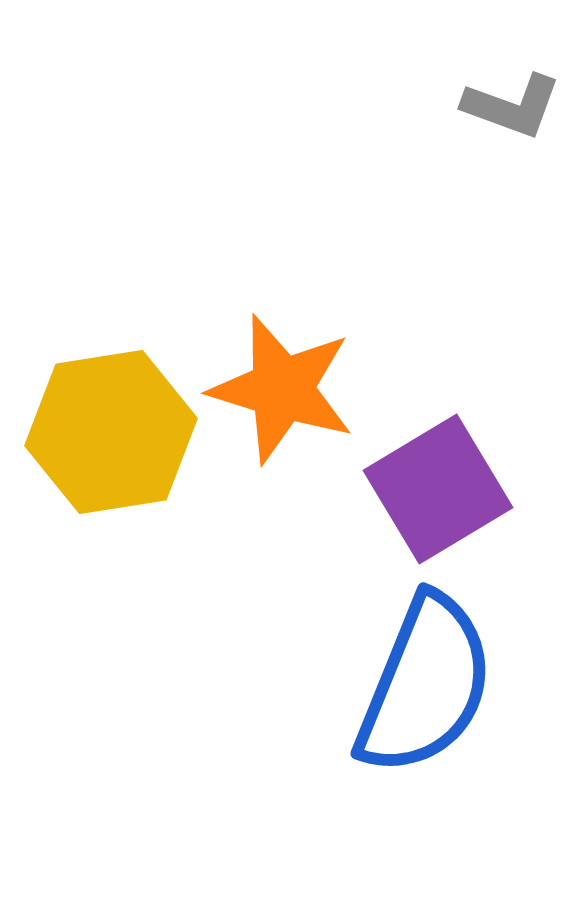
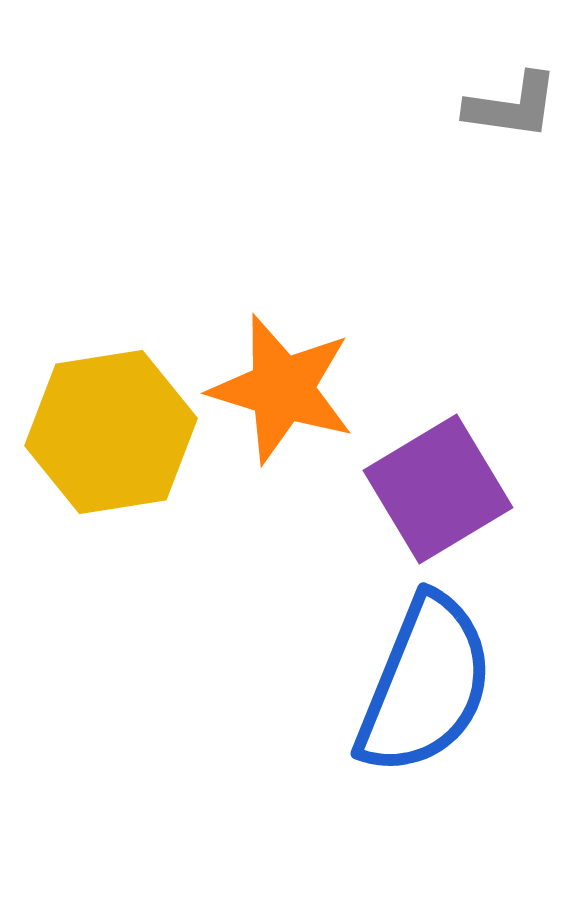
gray L-shape: rotated 12 degrees counterclockwise
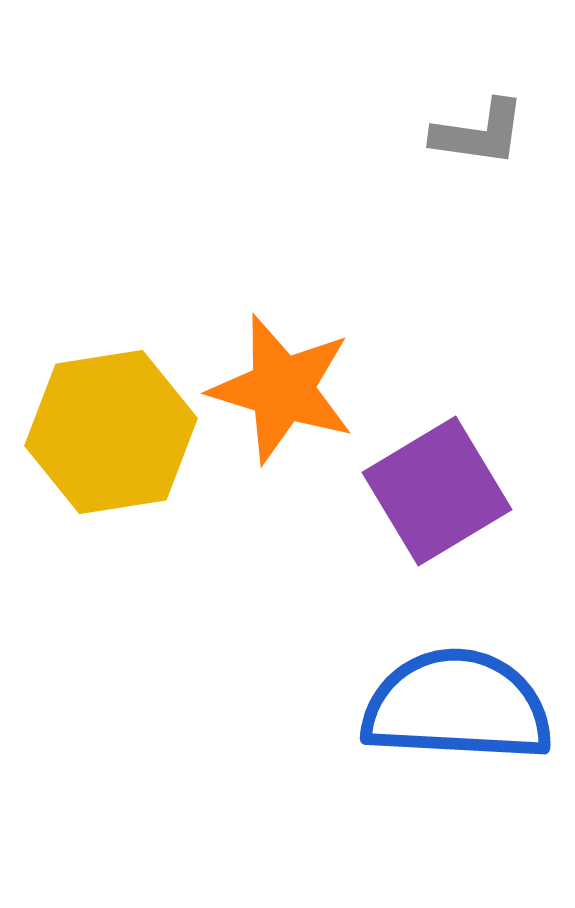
gray L-shape: moved 33 px left, 27 px down
purple square: moved 1 px left, 2 px down
blue semicircle: moved 32 px right, 21 px down; rotated 109 degrees counterclockwise
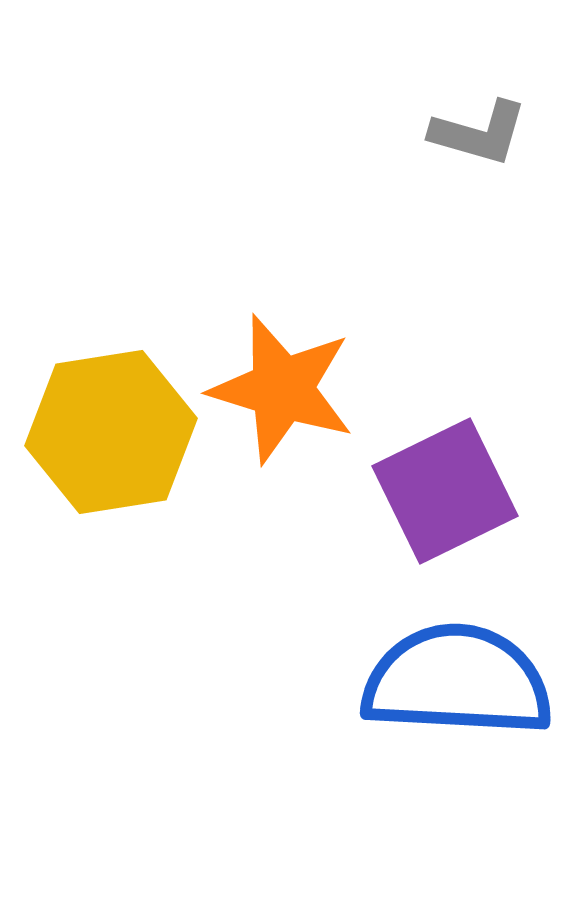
gray L-shape: rotated 8 degrees clockwise
purple square: moved 8 px right; rotated 5 degrees clockwise
blue semicircle: moved 25 px up
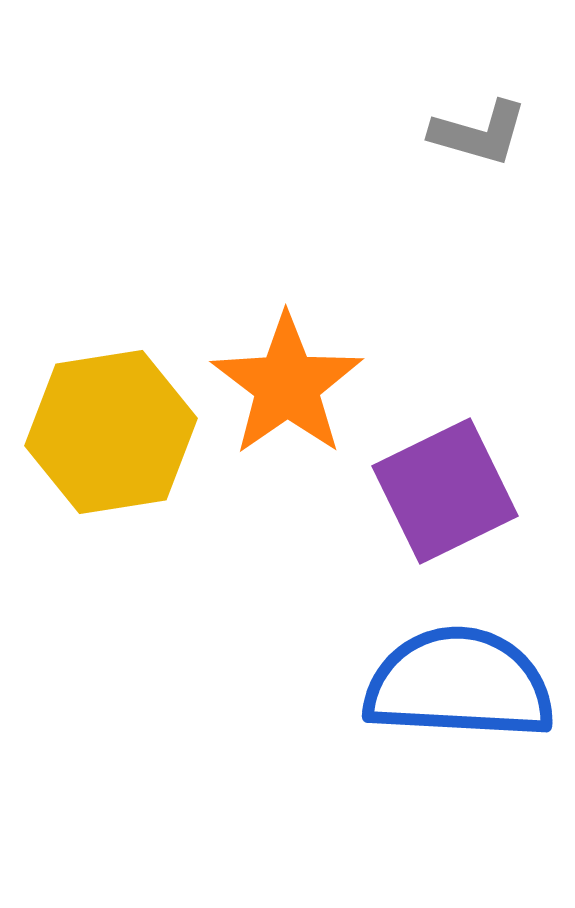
orange star: moved 5 px right, 4 px up; rotated 20 degrees clockwise
blue semicircle: moved 2 px right, 3 px down
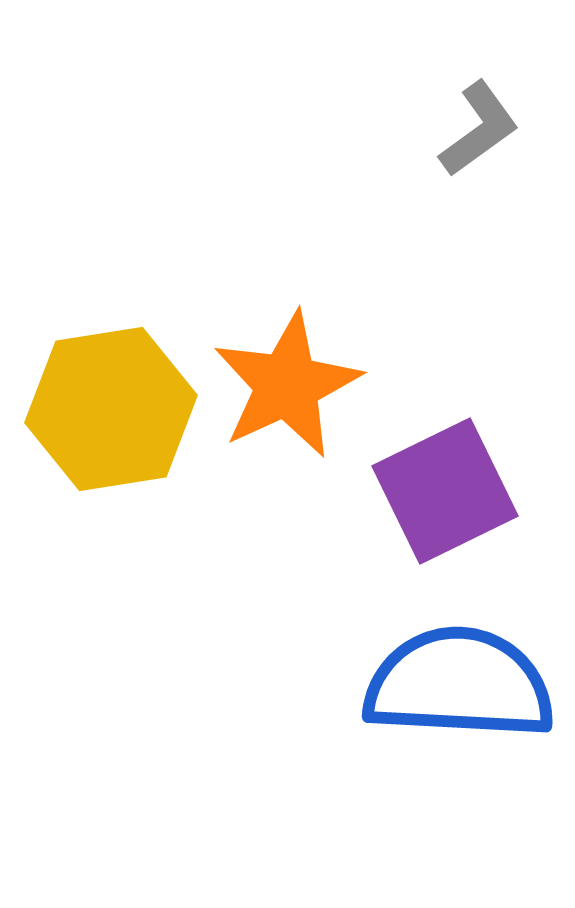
gray L-shape: moved 4 px up; rotated 52 degrees counterclockwise
orange star: rotated 10 degrees clockwise
yellow hexagon: moved 23 px up
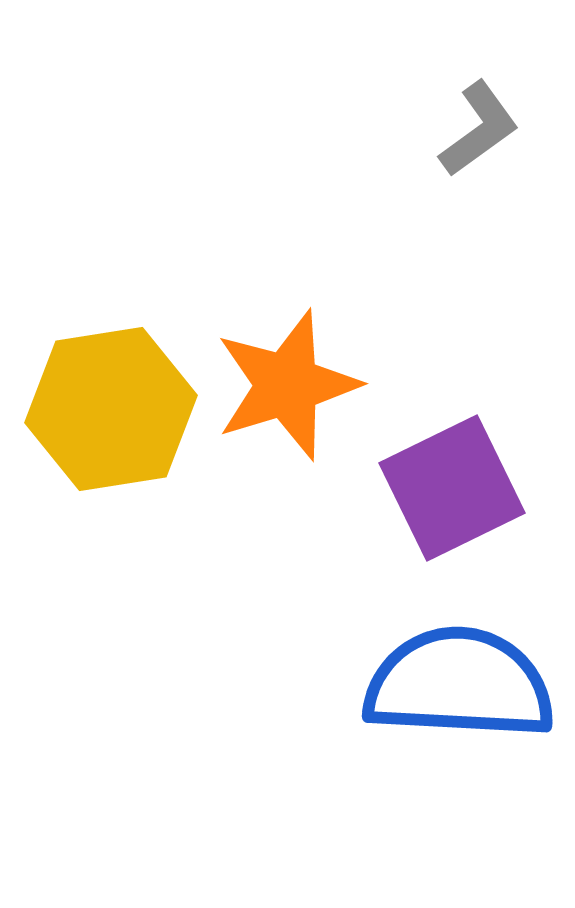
orange star: rotated 8 degrees clockwise
purple square: moved 7 px right, 3 px up
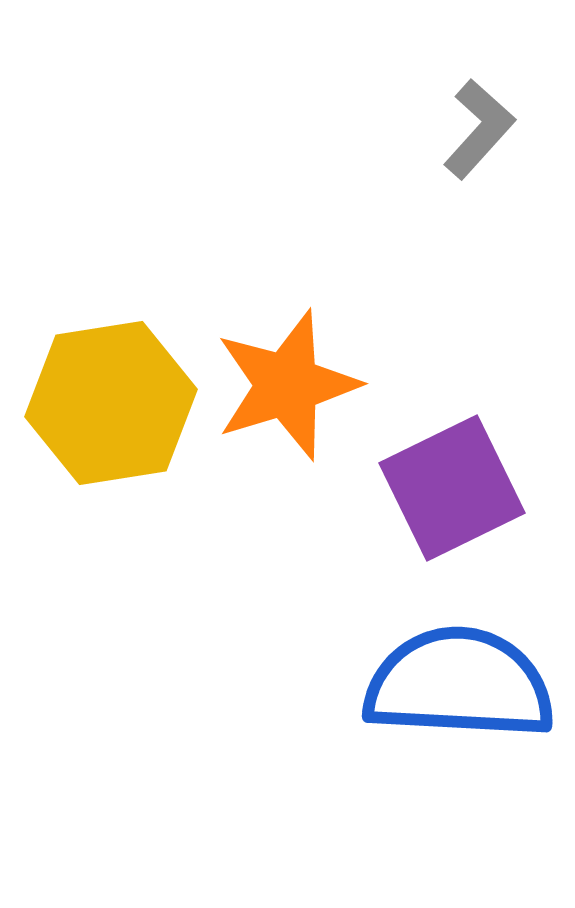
gray L-shape: rotated 12 degrees counterclockwise
yellow hexagon: moved 6 px up
